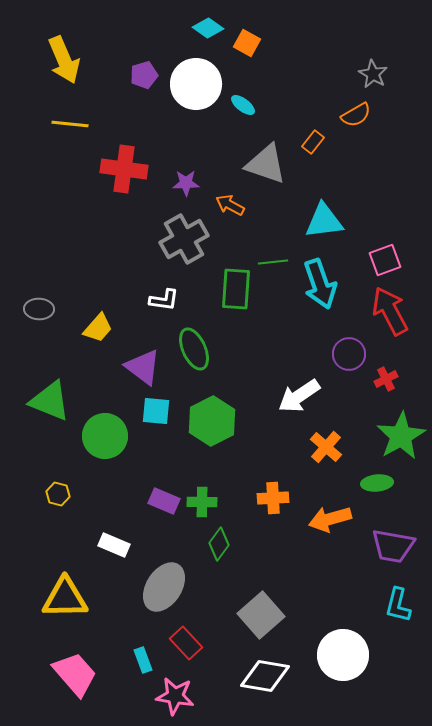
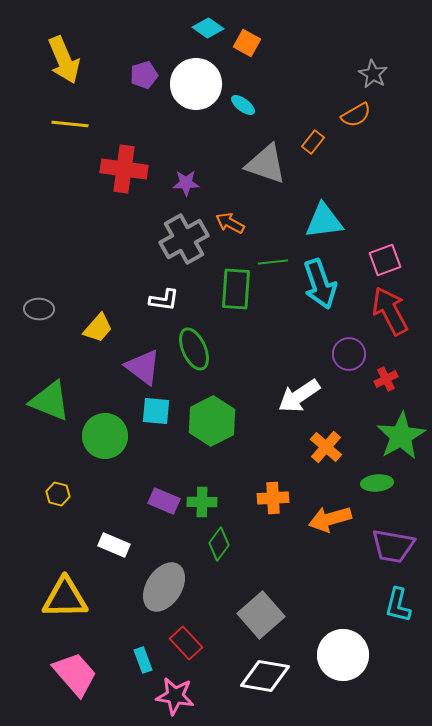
orange arrow at (230, 205): moved 18 px down
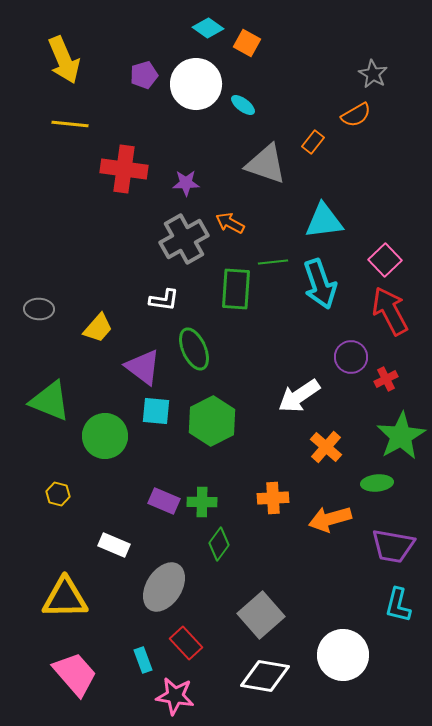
pink square at (385, 260): rotated 24 degrees counterclockwise
purple circle at (349, 354): moved 2 px right, 3 px down
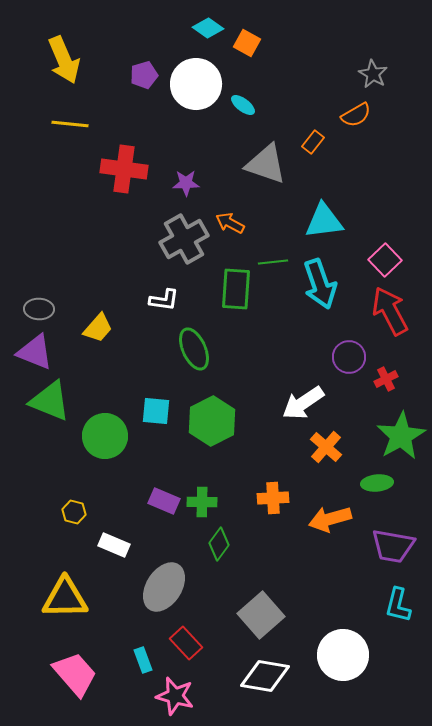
purple circle at (351, 357): moved 2 px left
purple triangle at (143, 367): moved 108 px left, 15 px up; rotated 15 degrees counterclockwise
white arrow at (299, 396): moved 4 px right, 7 px down
yellow hexagon at (58, 494): moved 16 px right, 18 px down
pink star at (175, 696): rotated 6 degrees clockwise
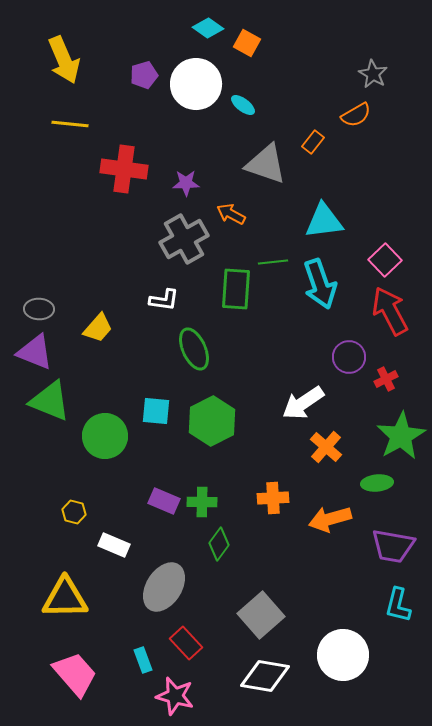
orange arrow at (230, 223): moved 1 px right, 9 px up
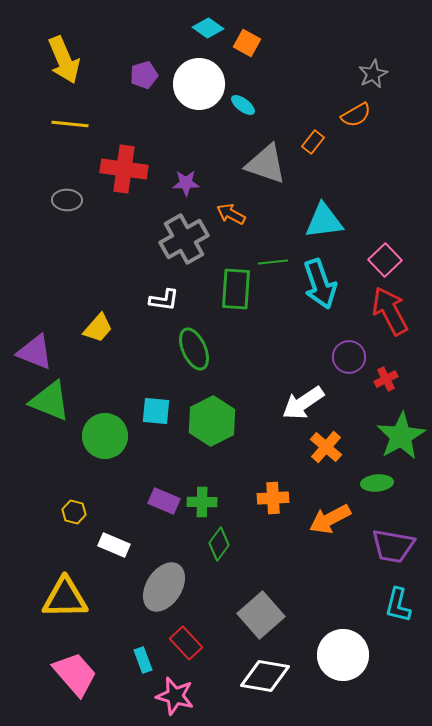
gray star at (373, 74): rotated 16 degrees clockwise
white circle at (196, 84): moved 3 px right
gray ellipse at (39, 309): moved 28 px right, 109 px up
orange arrow at (330, 519): rotated 12 degrees counterclockwise
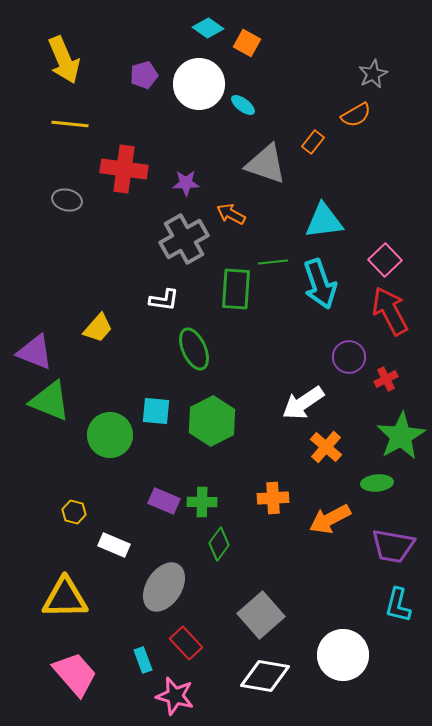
gray ellipse at (67, 200): rotated 12 degrees clockwise
green circle at (105, 436): moved 5 px right, 1 px up
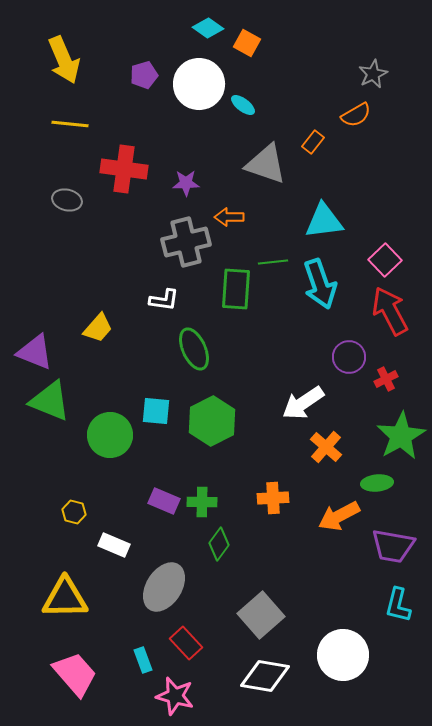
orange arrow at (231, 214): moved 2 px left, 3 px down; rotated 28 degrees counterclockwise
gray cross at (184, 239): moved 2 px right, 3 px down; rotated 15 degrees clockwise
orange arrow at (330, 519): moved 9 px right, 3 px up
